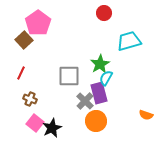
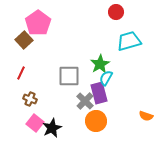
red circle: moved 12 px right, 1 px up
orange semicircle: moved 1 px down
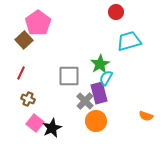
brown cross: moved 2 px left
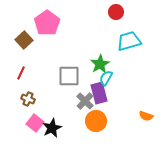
pink pentagon: moved 9 px right
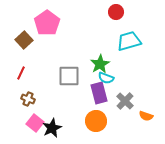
cyan semicircle: rotated 98 degrees counterclockwise
gray cross: moved 40 px right
